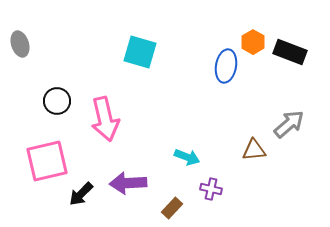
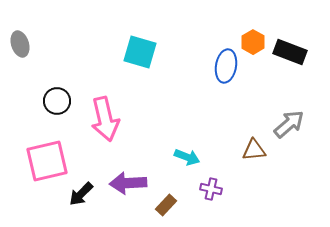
brown rectangle: moved 6 px left, 3 px up
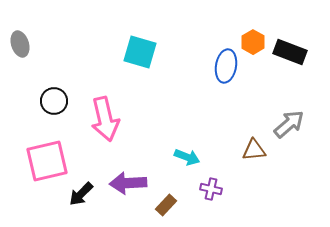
black circle: moved 3 px left
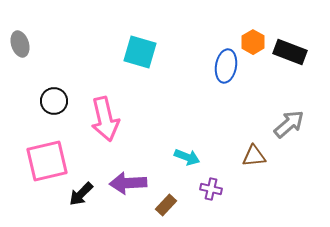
brown triangle: moved 6 px down
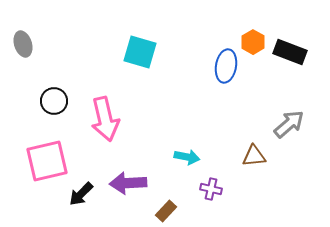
gray ellipse: moved 3 px right
cyan arrow: rotated 10 degrees counterclockwise
brown rectangle: moved 6 px down
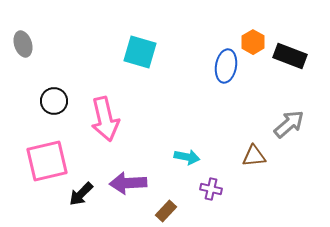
black rectangle: moved 4 px down
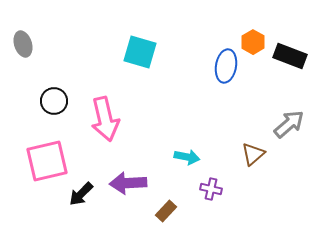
brown triangle: moved 1 px left, 2 px up; rotated 35 degrees counterclockwise
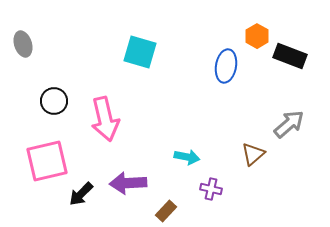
orange hexagon: moved 4 px right, 6 px up
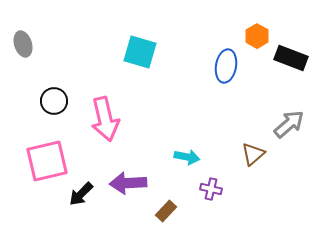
black rectangle: moved 1 px right, 2 px down
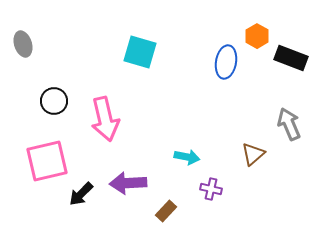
blue ellipse: moved 4 px up
gray arrow: rotated 72 degrees counterclockwise
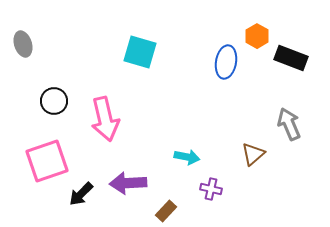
pink square: rotated 6 degrees counterclockwise
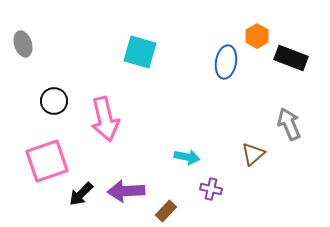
purple arrow: moved 2 px left, 8 px down
